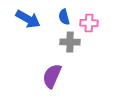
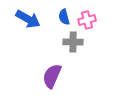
pink cross: moved 2 px left, 3 px up; rotated 18 degrees counterclockwise
gray cross: moved 3 px right
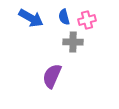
blue arrow: moved 3 px right, 1 px up
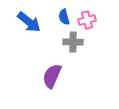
blue arrow: moved 2 px left, 4 px down; rotated 10 degrees clockwise
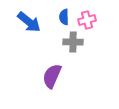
blue semicircle: rotated 14 degrees clockwise
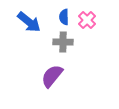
pink cross: rotated 30 degrees counterclockwise
gray cross: moved 10 px left
purple semicircle: rotated 15 degrees clockwise
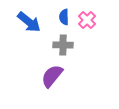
gray cross: moved 3 px down
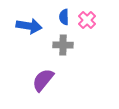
blue arrow: moved 4 px down; rotated 30 degrees counterclockwise
purple semicircle: moved 9 px left, 4 px down
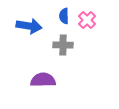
blue semicircle: moved 1 px up
purple semicircle: rotated 50 degrees clockwise
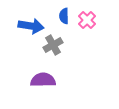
blue arrow: moved 2 px right
gray cross: moved 10 px left; rotated 30 degrees counterclockwise
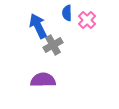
blue semicircle: moved 3 px right, 3 px up
blue arrow: moved 7 px right; rotated 125 degrees counterclockwise
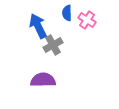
pink cross: rotated 12 degrees counterclockwise
